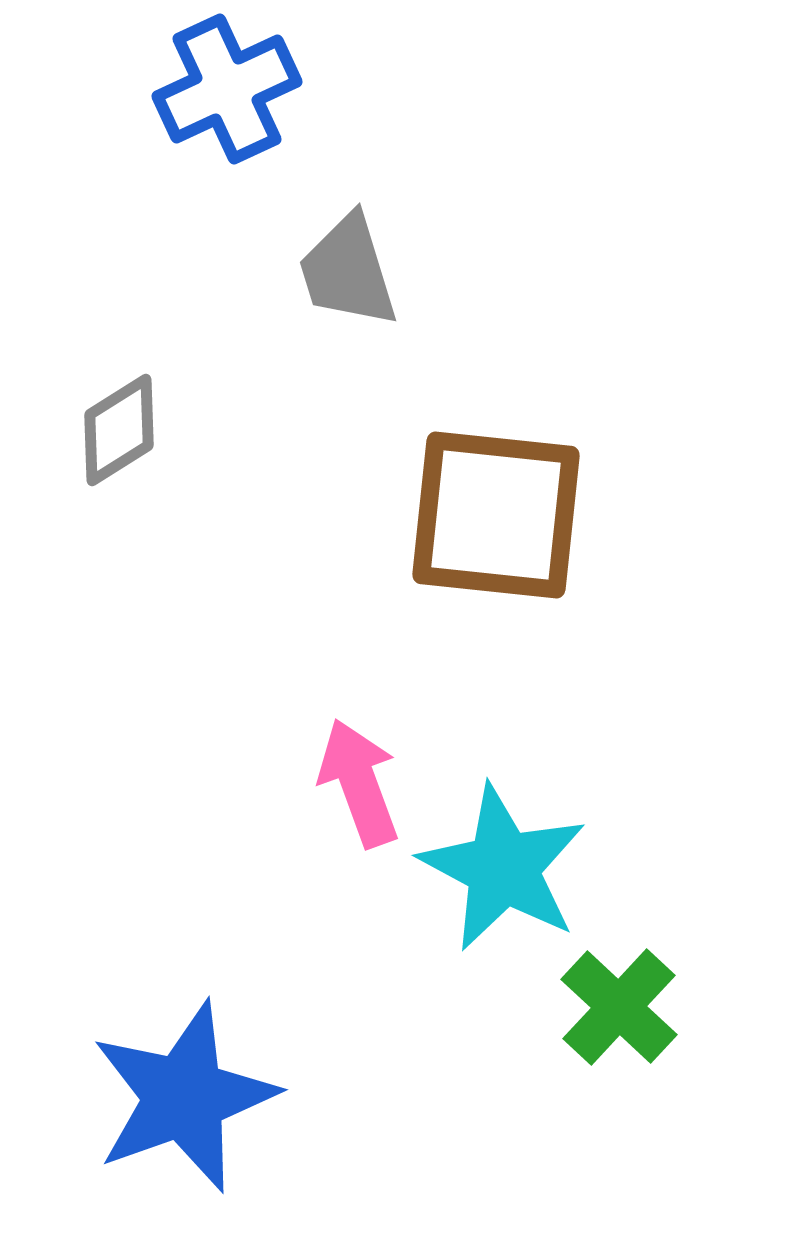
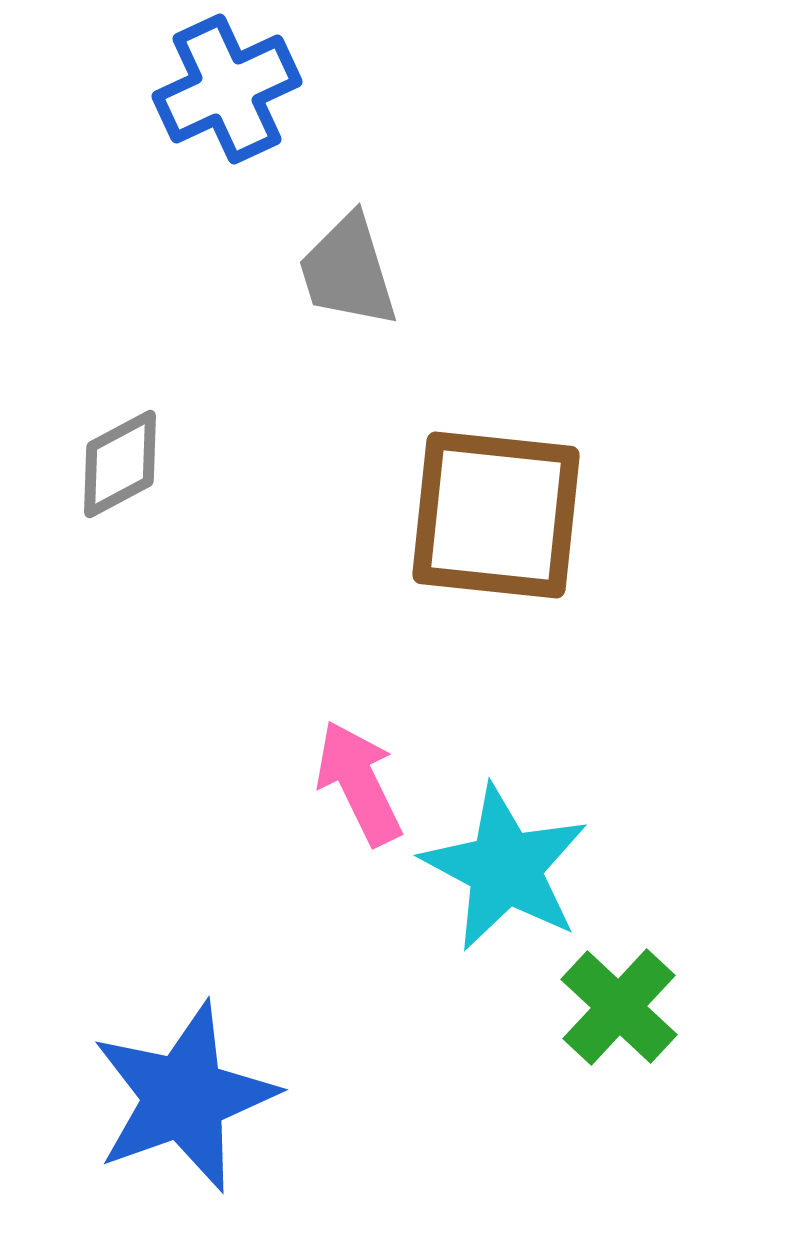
gray diamond: moved 1 px right, 34 px down; rotated 4 degrees clockwise
pink arrow: rotated 6 degrees counterclockwise
cyan star: moved 2 px right
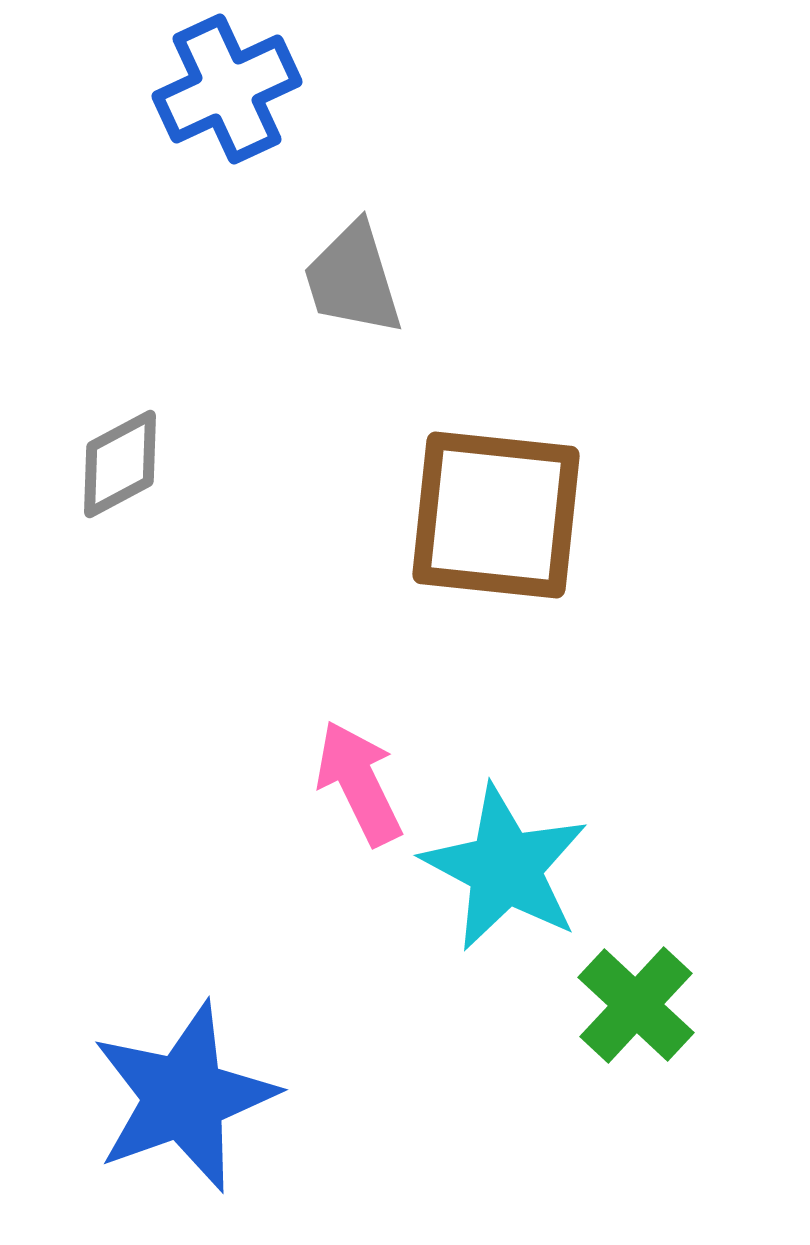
gray trapezoid: moved 5 px right, 8 px down
green cross: moved 17 px right, 2 px up
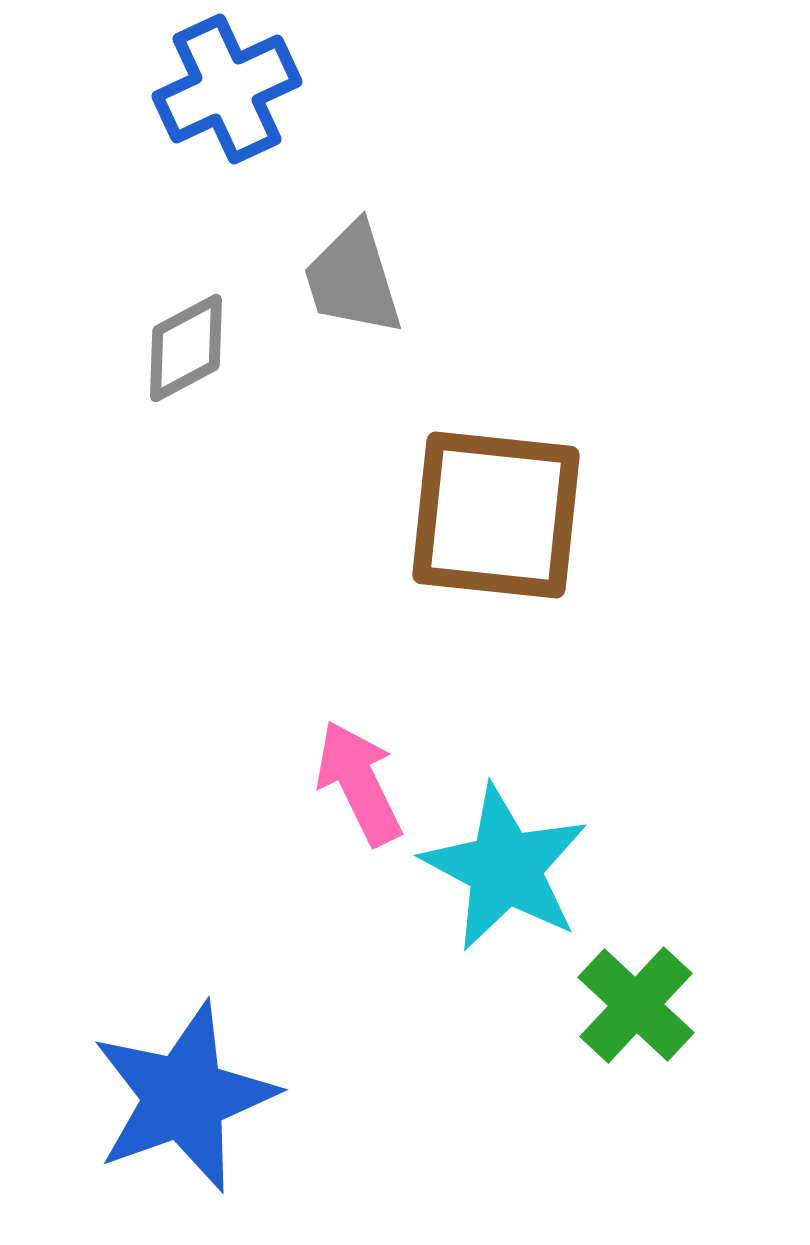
gray diamond: moved 66 px right, 116 px up
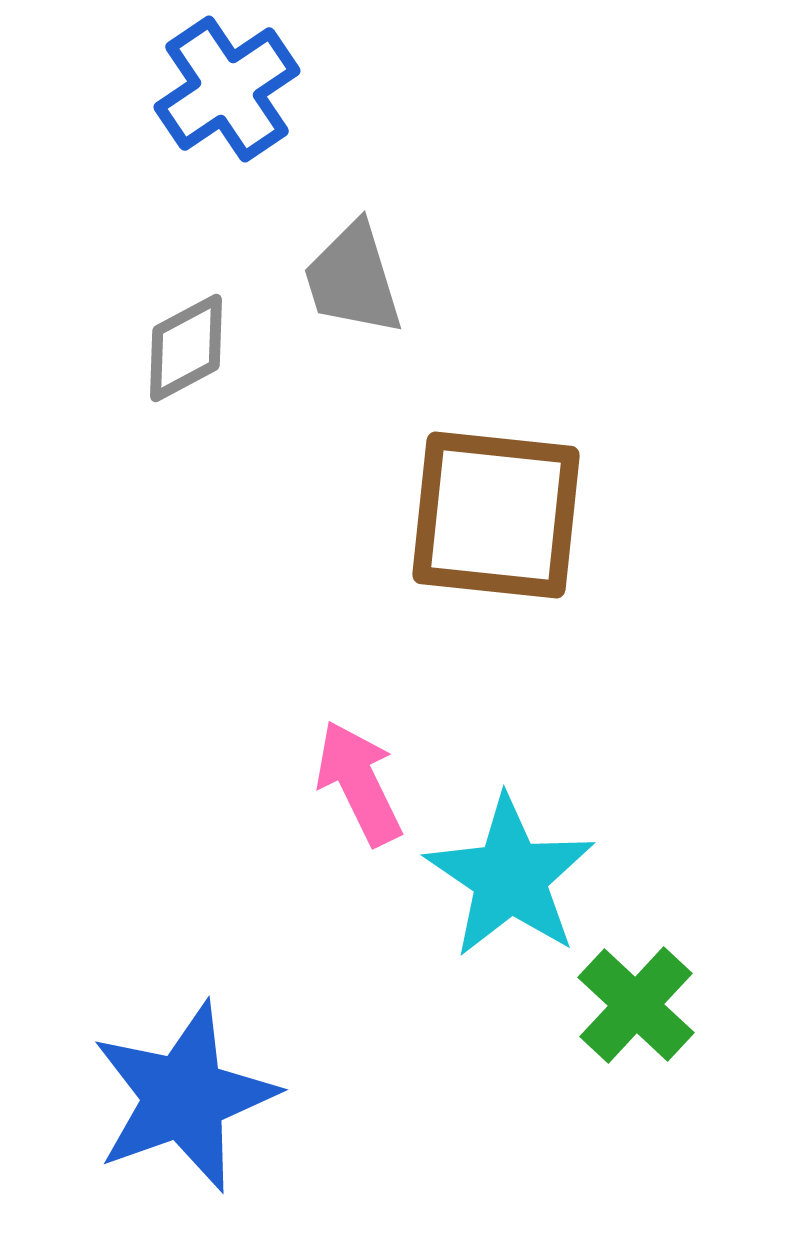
blue cross: rotated 9 degrees counterclockwise
cyan star: moved 5 px right, 9 px down; rotated 6 degrees clockwise
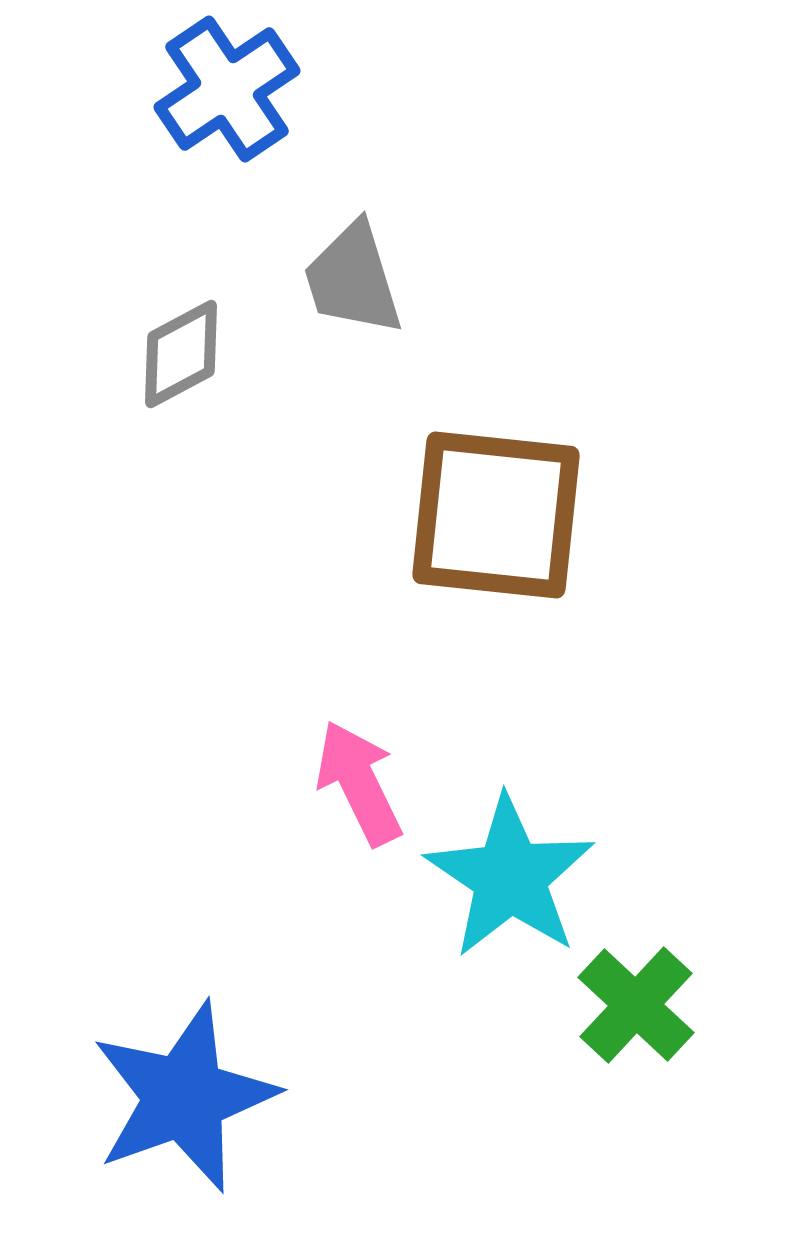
gray diamond: moved 5 px left, 6 px down
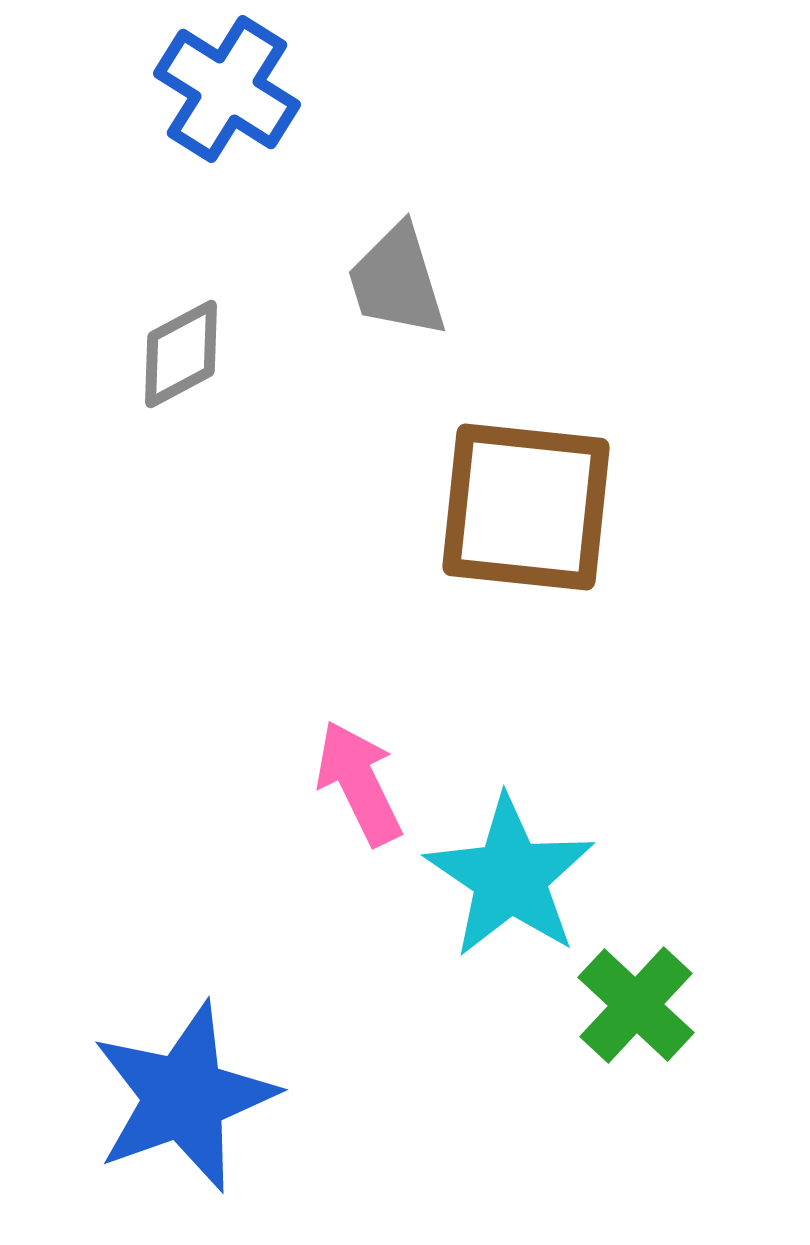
blue cross: rotated 24 degrees counterclockwise
gray trapezoid: moved 44 px right, 2 px down
brown square: moved 30 px right, 8 px up
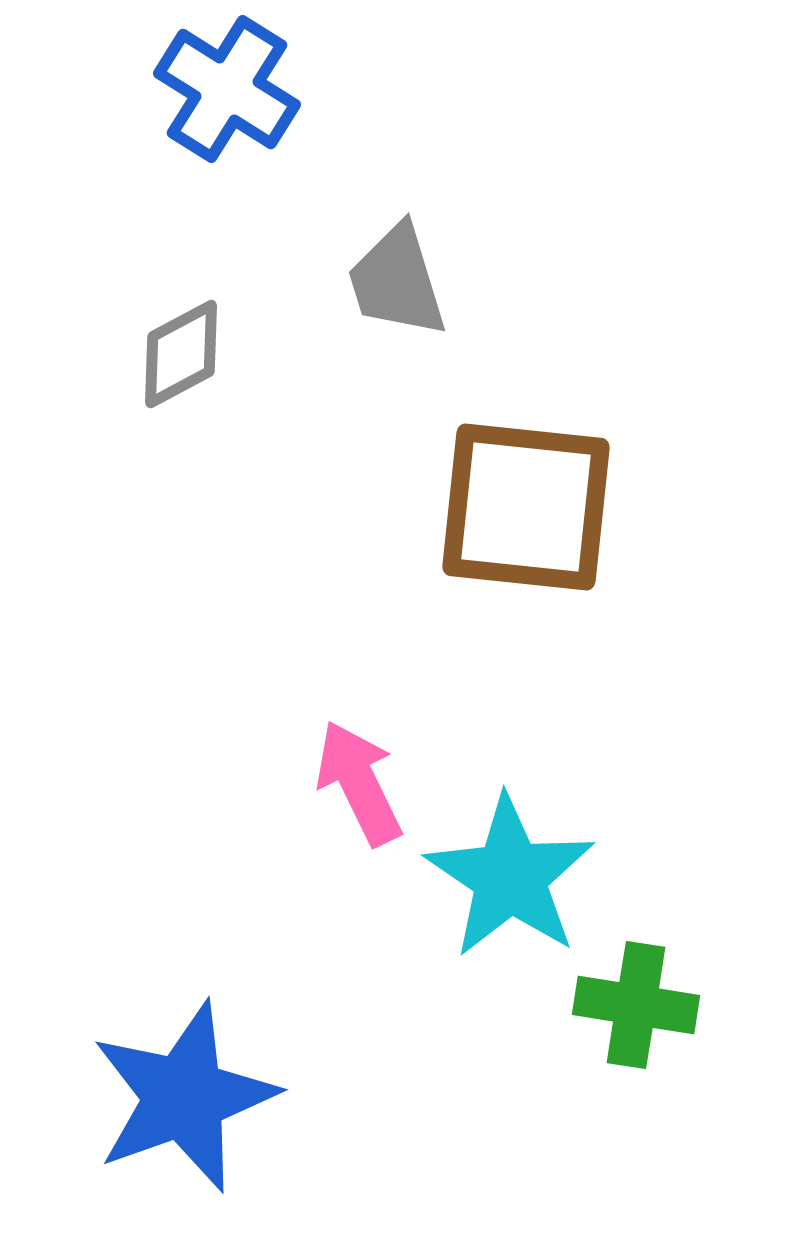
green cross: rotated 34 degrees counterclockwise
